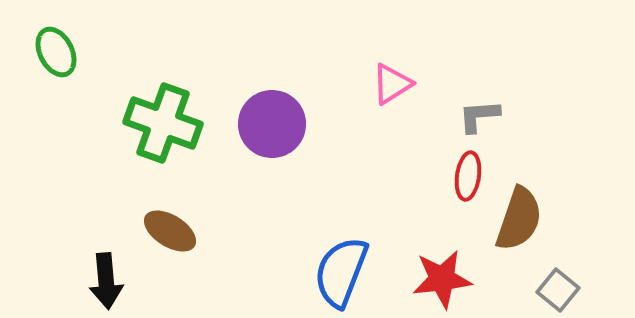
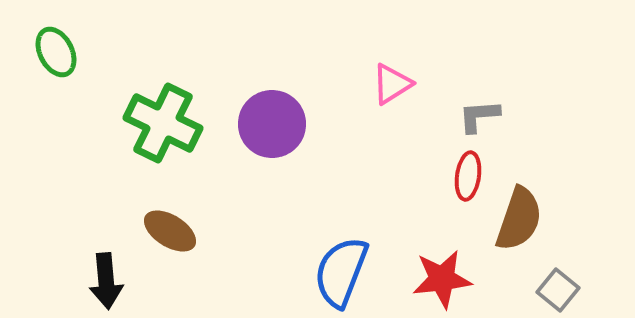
green cross: rotated 6 degrees clockwise
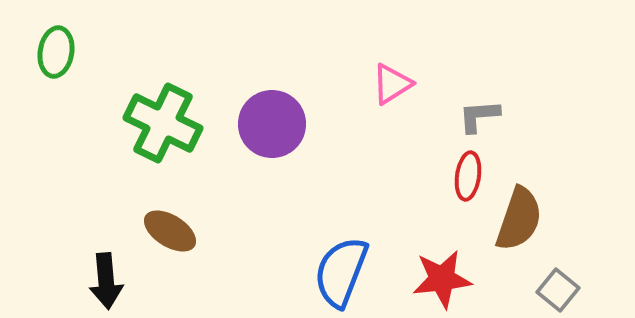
green ellipse: rotated 36 degrees clockwise
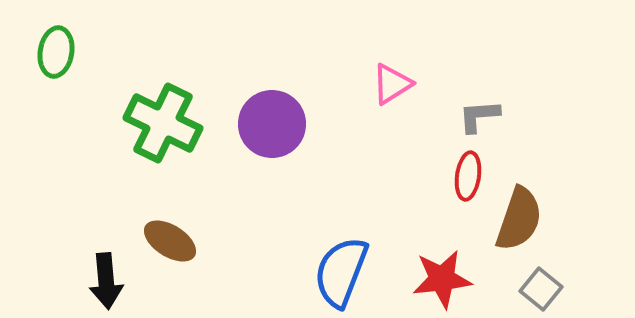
brown ellipse: moved 10 px down
gray square: moved 17 px left, 1 px up
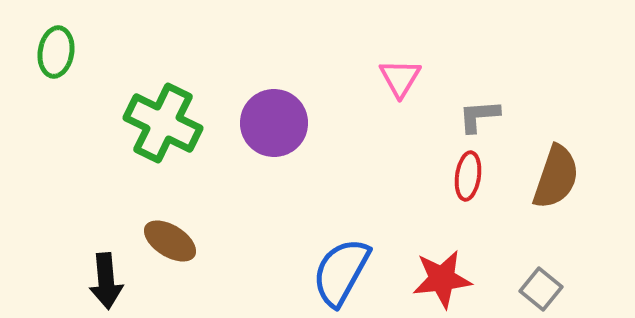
pink triangle: moved 8 px right, 6 px up; rotated 27 degrees counterclockwise
purple circle: moved 2 px right, 1 px up
brown semicircle: moved 37 px right, 42 px up
blue semicircle: rotated 8 degrees clockwise
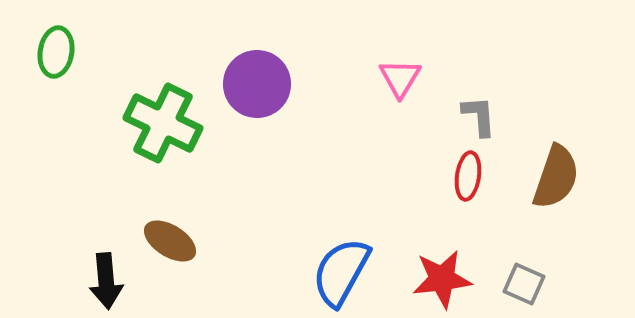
gray L-shape: rotated 90 degrees clockwise
purple circle: moved 17 px left, 39 px up
gray square: moved 17 px left, 5 px up; rotated 15 degrees counterclockwise
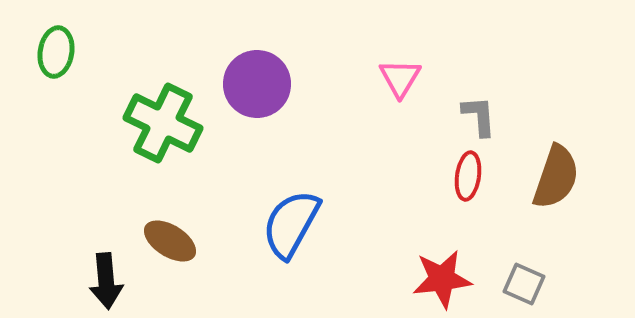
blue semicircle: moved 50 px left, 48 px up
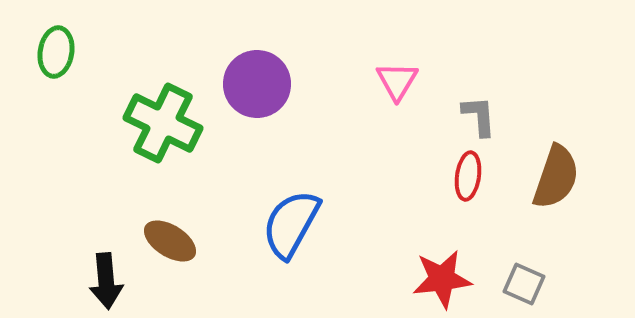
pink triangle: moved 3 px left, 3 px down
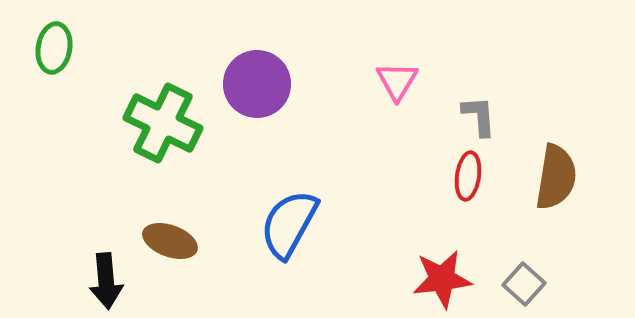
green ellipse: moved 2 px left, 4 px up
brown semicircle: rotated 10 degrees counterclockwise
blue semicircle: moved 2 px left
brown ellipse: rotated 12 degrees counterclockwise
gray square: rotated 18 degrees clockwise
